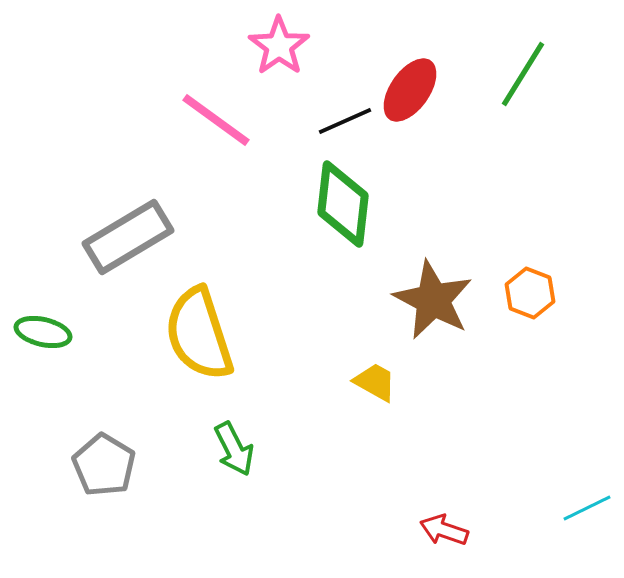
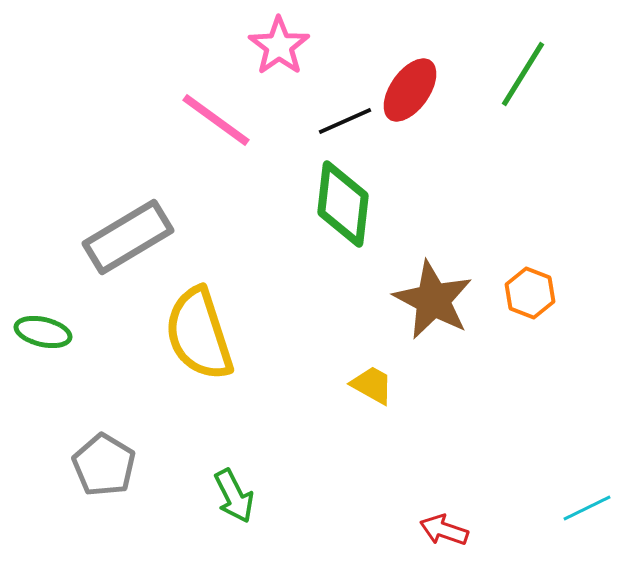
yellow trapezoid: moved 3 px left, 3 px down
green arrow: moved 47 px down
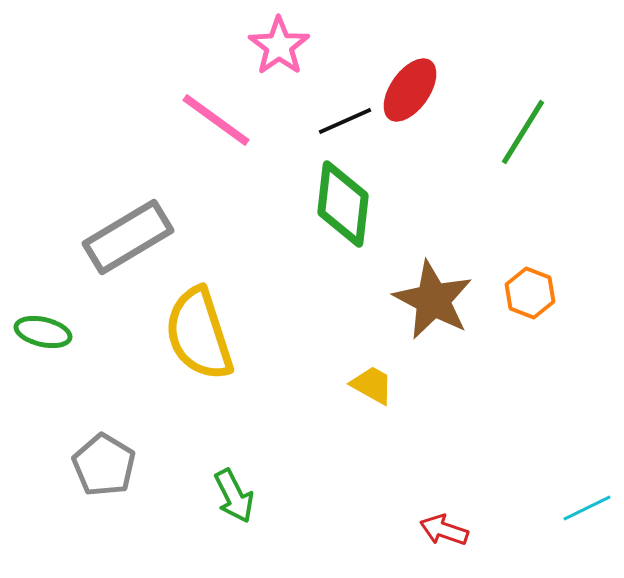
green line: moved 58 px down
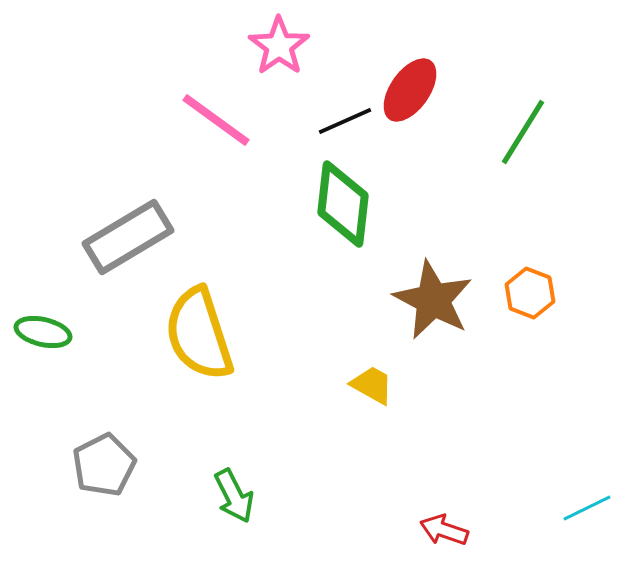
gray pentagon: rotated 14 degrees clockwise
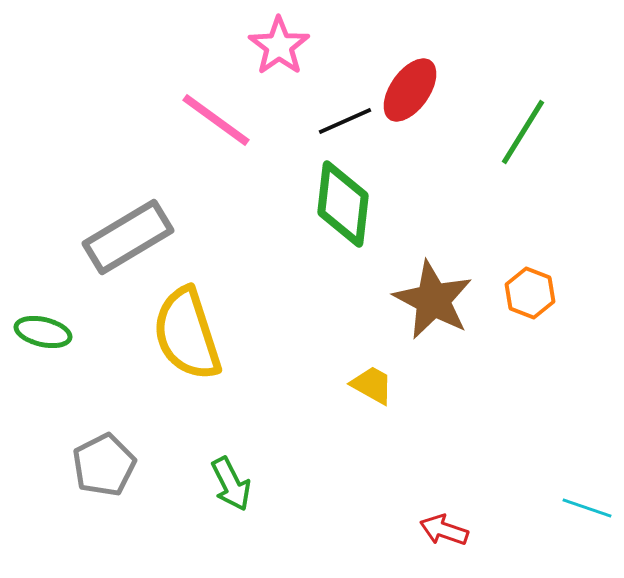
yellow semicircle: moved 12 px left
green arrow: moved 3 px left, 12 px up
cyan line: rotated 45 degrees clockwise
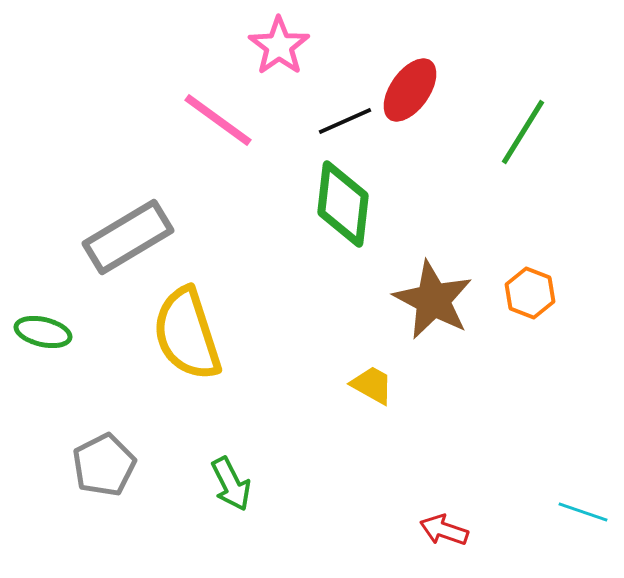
pink line: moved 2 px right
cyan line: moved 4 px left, 4 px down
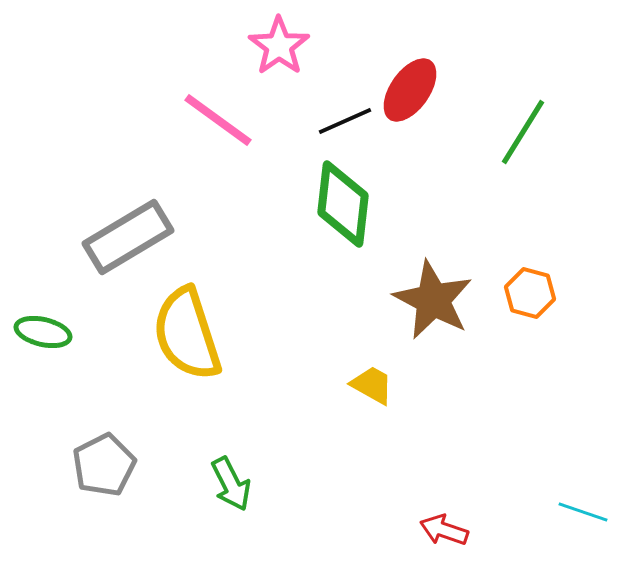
orange hexagon: rotated 6 degrees counterclockwise
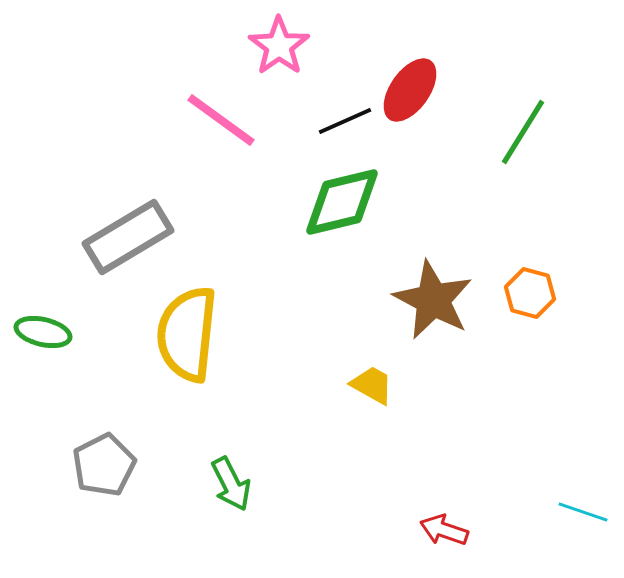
pink line: moved 3 px right
green diamond: moved 1 px left, 2 px up; rotated 70 degrees clockwise
yellow semicircle: rotated 24 degrees clockwise
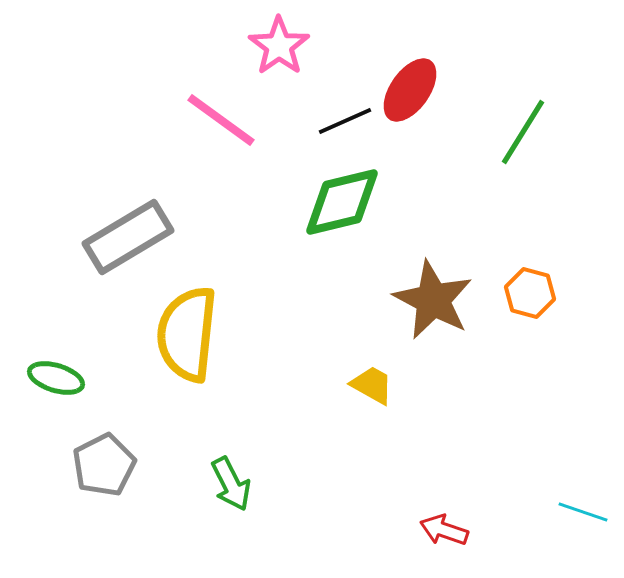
green ellipse: moved 13 px right, 46 px down; rotated 4 degrees clockwise
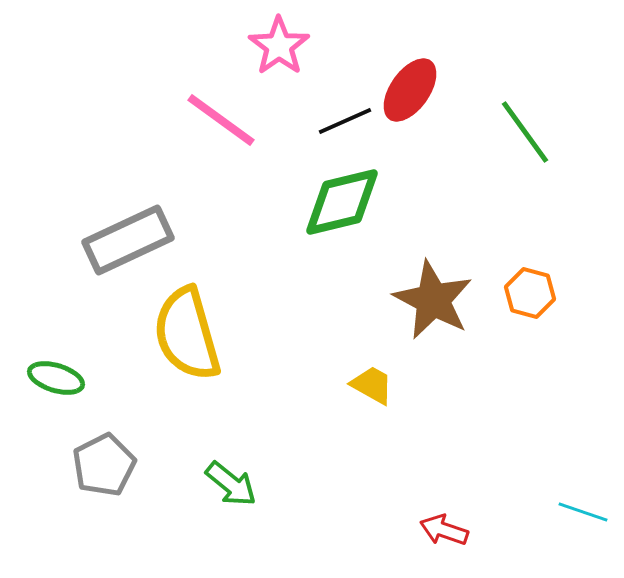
green line: moved 2 px right; rotated 68 degrees counterclockwise
gray rectangle: moved 3 px down; rotated 6 degrees clockwise
yellow semicircle: rotated 22 degrees counterclockwise
green arrow: rotated 24 degrees counterclockwise
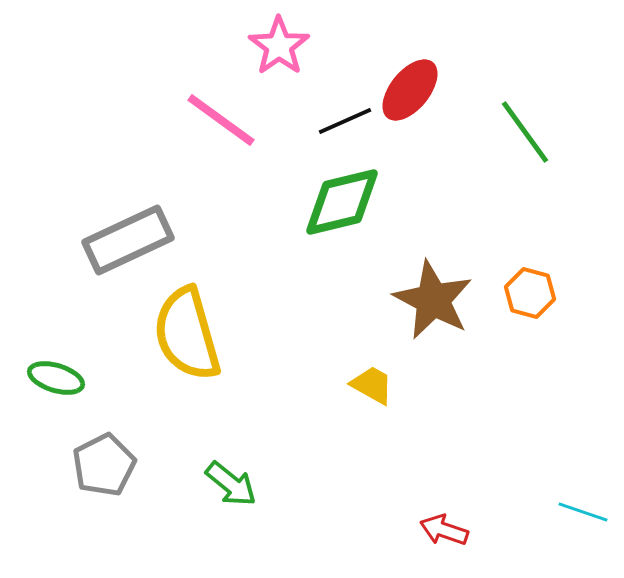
red ellipse: rotated 4 degrees clockwise
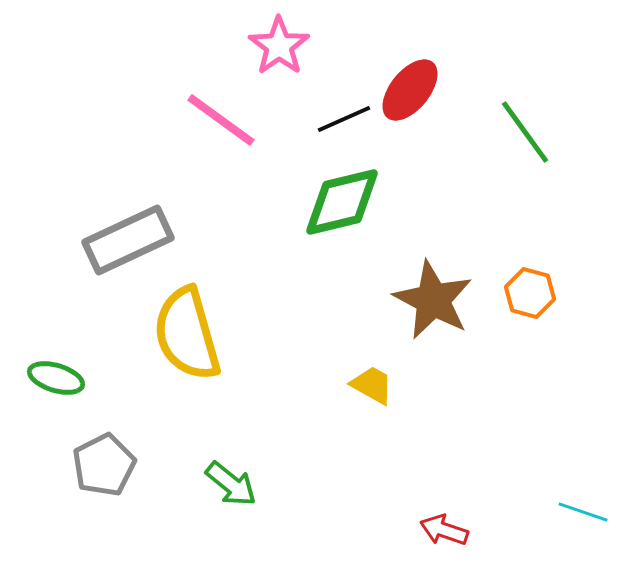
black line: moved 1 px left, 2 px up
